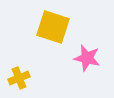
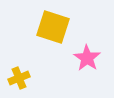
pink star: rotated 20 degrees clockwise
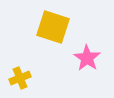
yellow cross: moved 1 px right
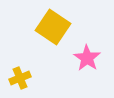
yellow square: rotated 16 degrees clockwise
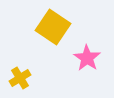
yellow cross: rotated 10 degrees counterclockwise
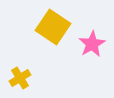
pink star: moved 5 px right, 14 px up; rotated 8 degrees clockwise
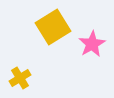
yellow square: rotated 24 degrees clockwise
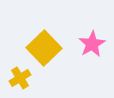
yellow square: moved 9 px left, 21 px down; rotated 12 degrees counterclockwise
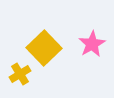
yellow cross: moved 4 px up
